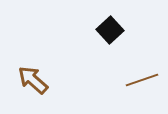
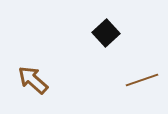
black square: moved 4 px left, 3 px down
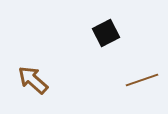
black square: rotated 16 degrees clockwise
